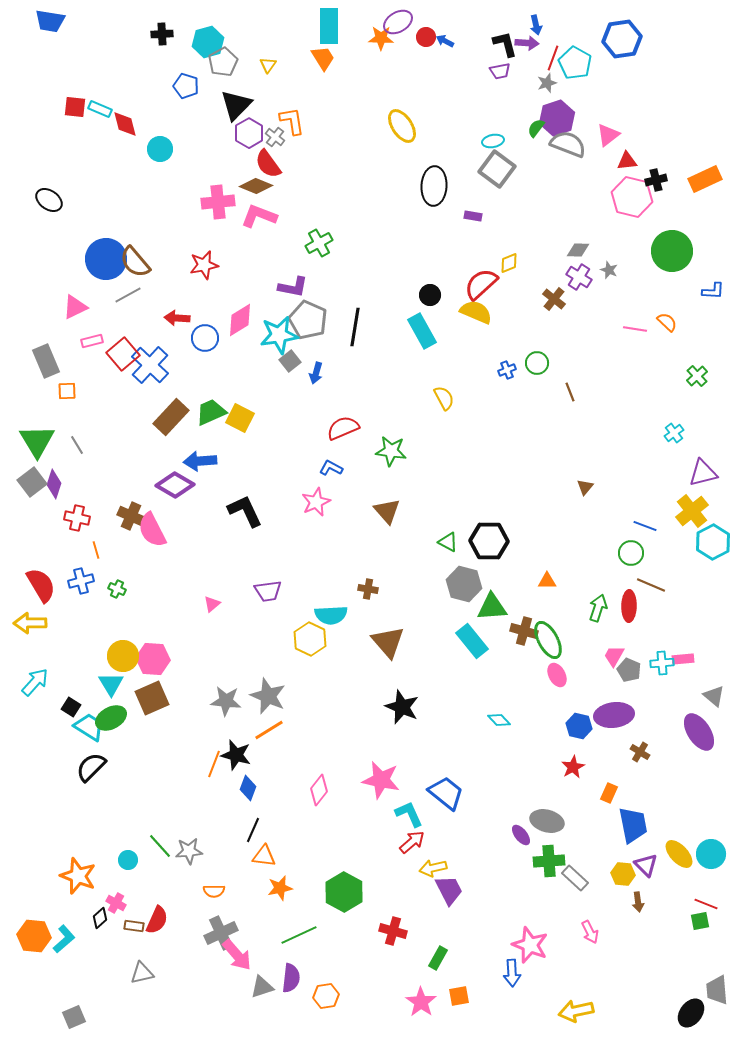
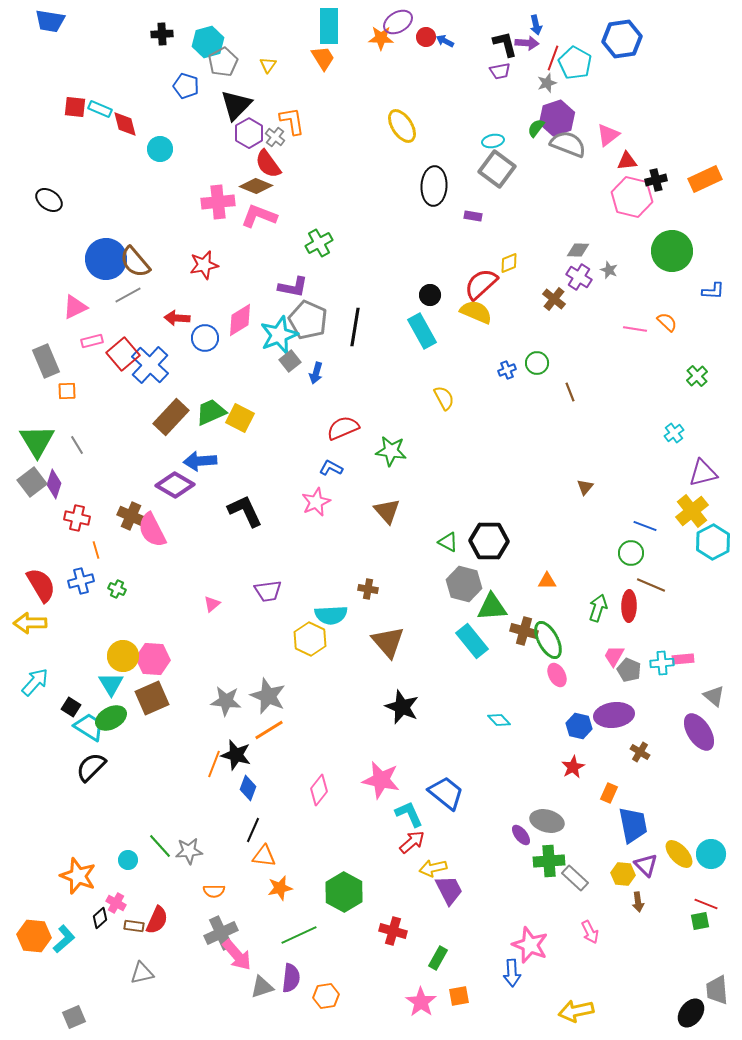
cyan star at (279, 335): rotated 12 degrees counterclockwise
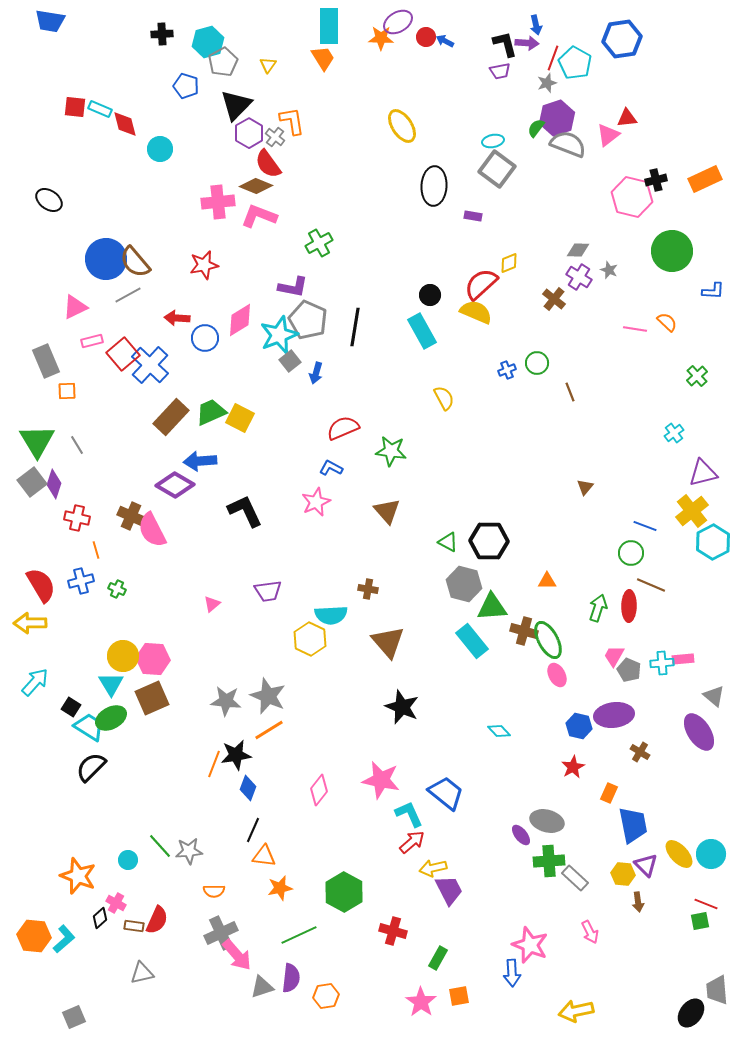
red triangle at (627, 161): moved 43 px up
cyan diamond at (499, 720): moved 11 px down
black star at (236, 755): rotated 24 degrees counterclockwise
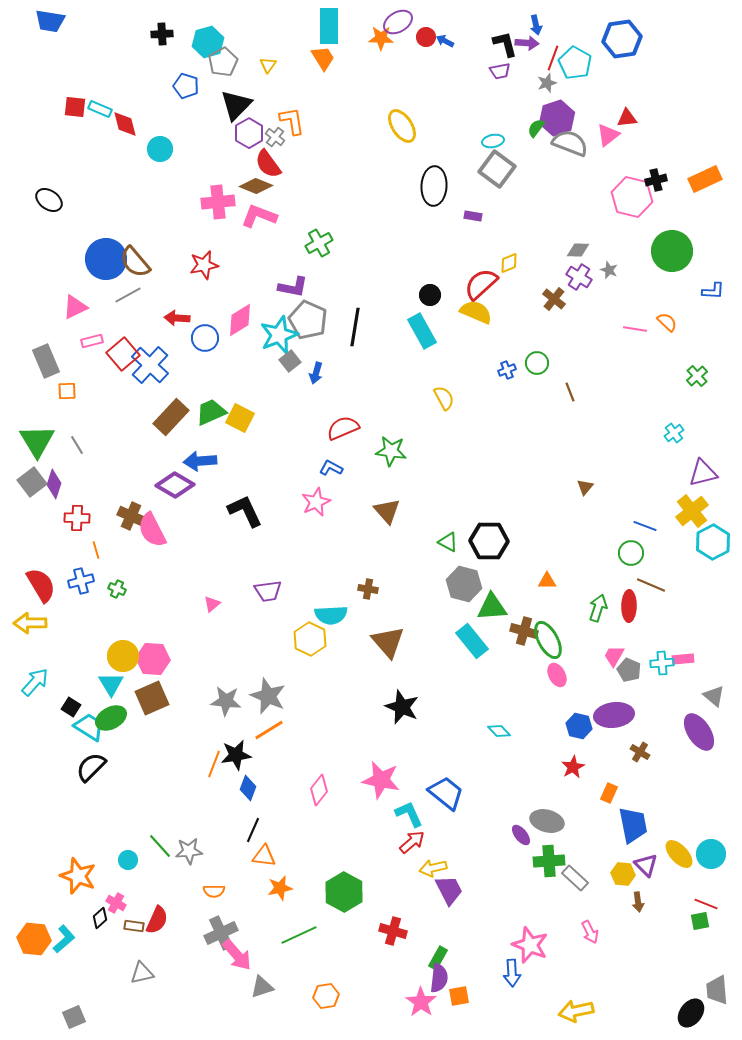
gray semicircle at (568, 144): moved 2 px right, 1 px up
red cross at (77, 518): rotated 10 degrees counterclockwise
orange hexagon at (34, 936): moved 3 px down
purple semicircle at (291, 978): moved 148 px right
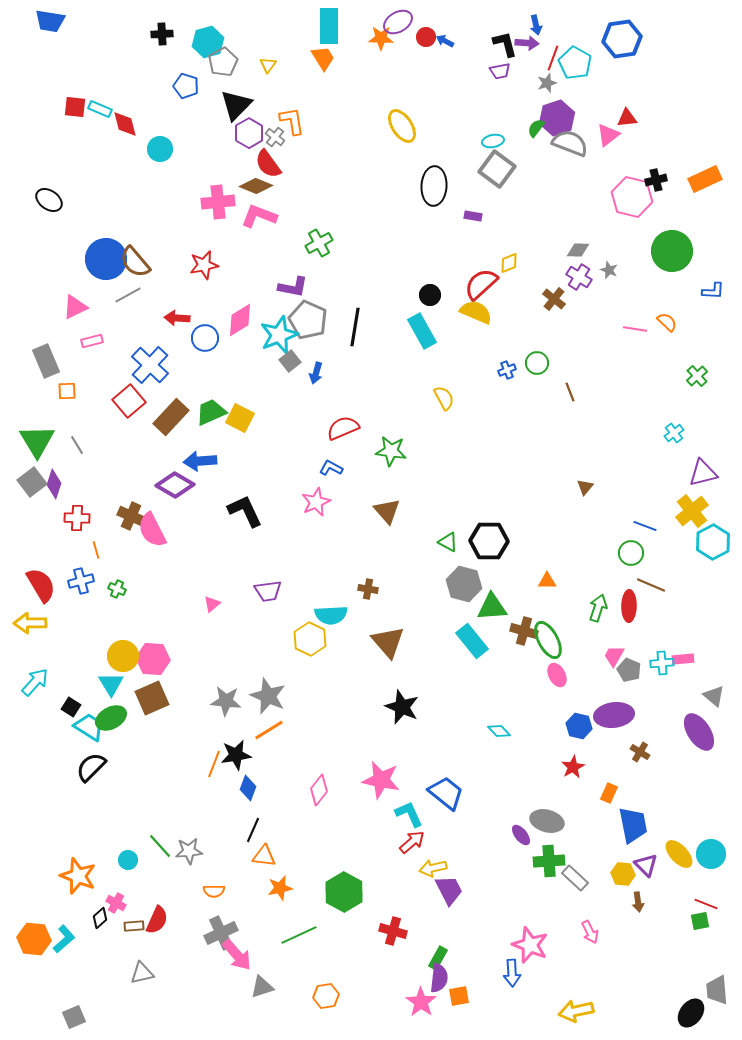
red square at (123, 354): moved 6 px right, 47 px down
brown rectangle at (134, 926): rotated 12 degrees counterclockwise
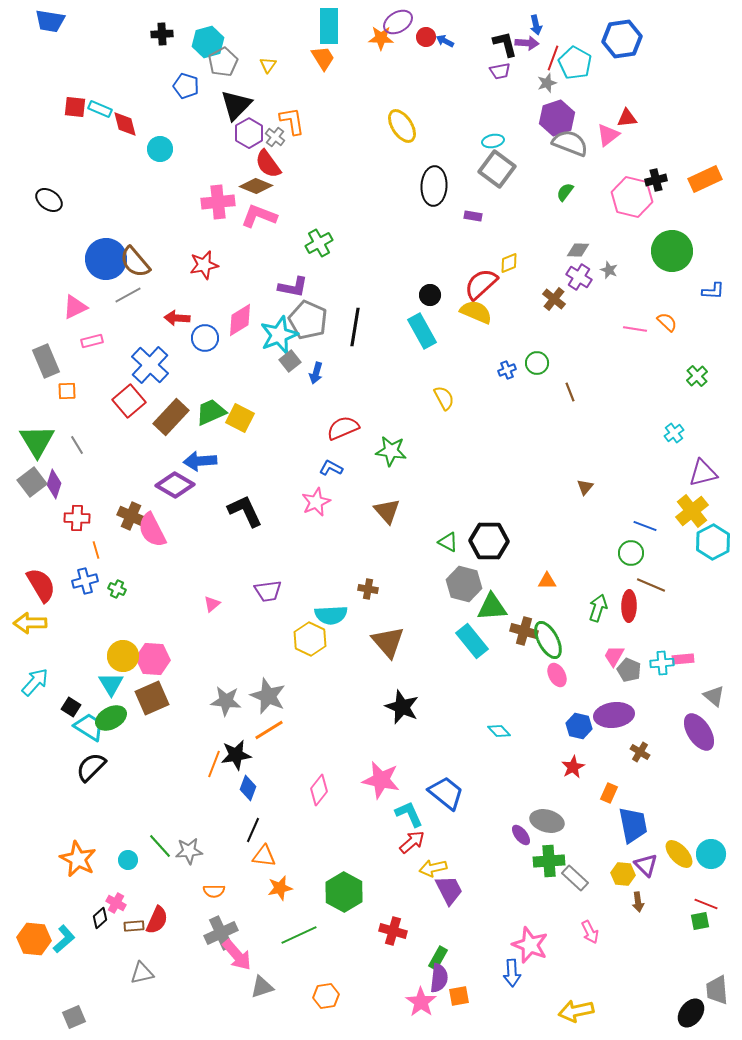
green semicircle at (536, 128): moved 29 px right, 64 px down
blue cross at (81, 581): moved 4 px right
orange star at (78, 876): moved 17 px up; rotated 6 degrees clockwise
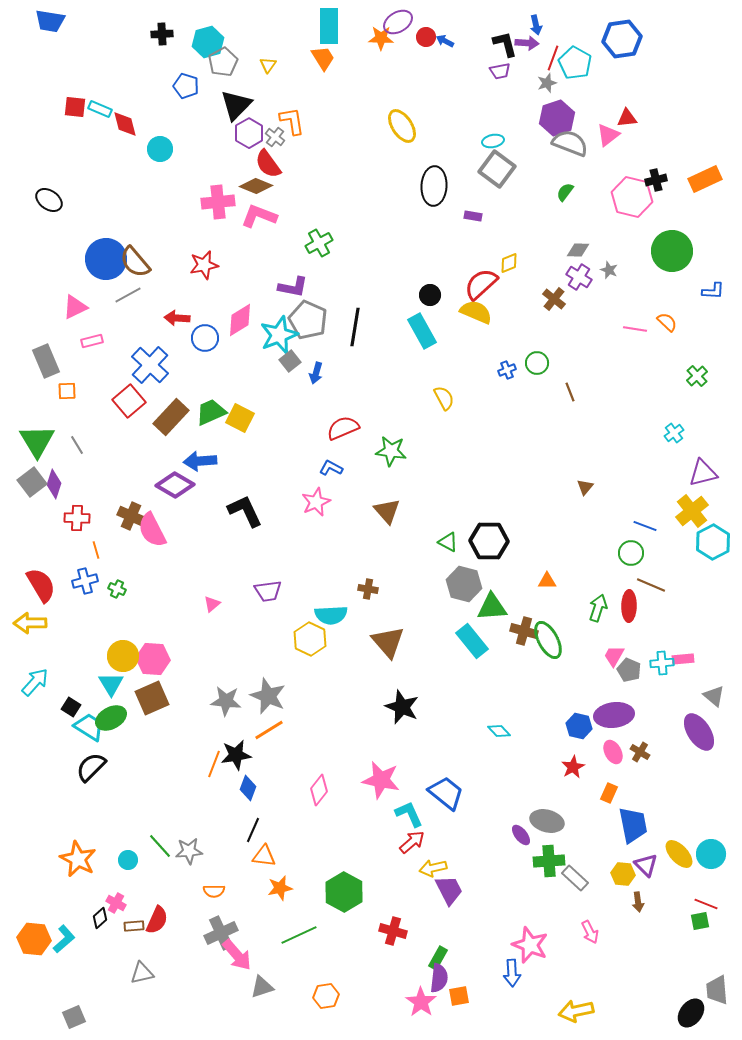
pink ellipse at (557, 675): moved 56 px right, 77 px down
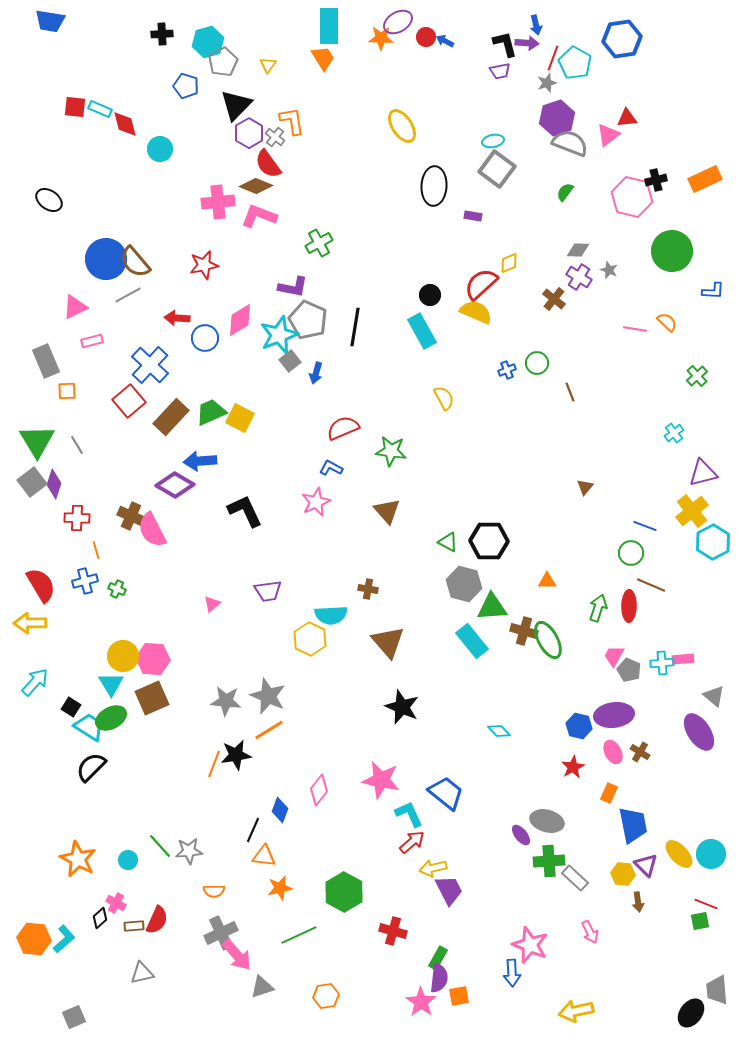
blue diamond at (248, 788): moved 32 px right, 22 px down
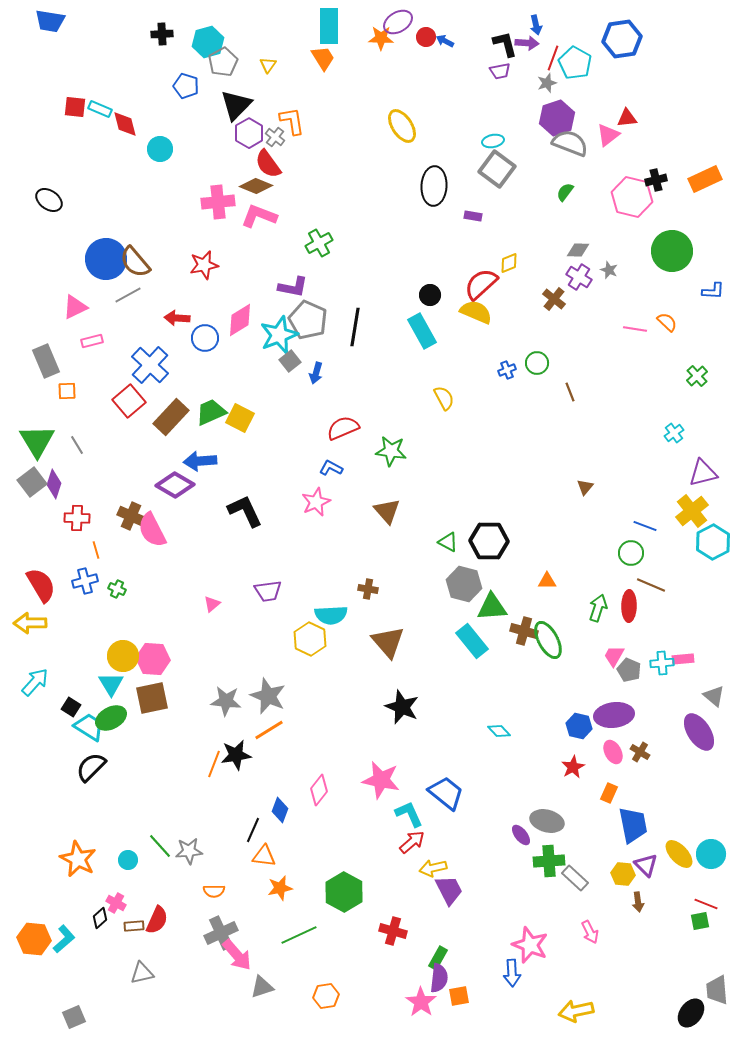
brown square at (152, 698): rotated 12 degrees clockwise
